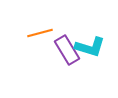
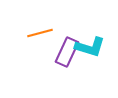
purple rectangle: moved 2 px down; rotated 56 degrees clockwise
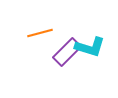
purple rectangle: rotated 20 degrees clockwise
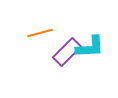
cyan L-shape: rotated 20 degrees counterclockwise
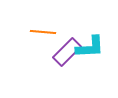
orange line: moved 3 px right, 1 px up; rotated 20 degrees clockwise
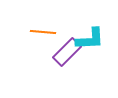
cyan L-shape: moved 8 px up
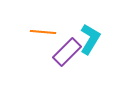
cyan L-shape: rotated 56 degrees counterclockwise
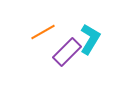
orange line: rotated 35 degrees counterclockwise
